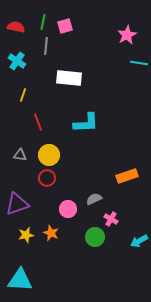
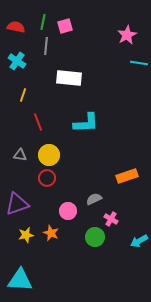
pink circle: moved 2 px down
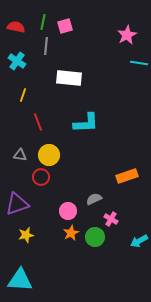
red circle: moved 6 px left, 1 px up
orange star: moved 20 px right; rotated 21 degrees clockwise
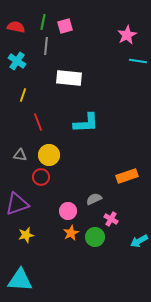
cyan line: moved 1 px left, 2 px up
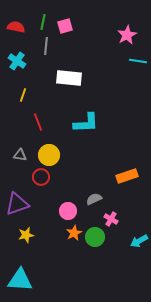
orange star: moved 3 px right
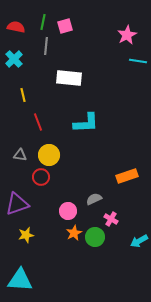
cyan cross: moved 3 px left, 2 px up; rotated 12 degrees clockwise
yellow line: rotated 32 degrees counterclockwise
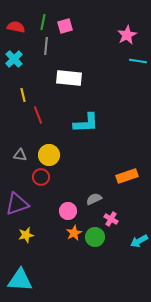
red line: moved 7 px up
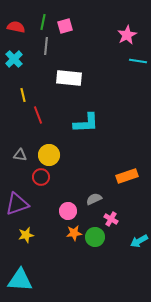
orange star: rotated 21 degrees clockwise
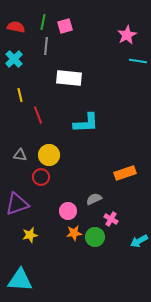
yellow line: moved 3 px left
orange rectangle: moved 2 px left, 3 px up
yellow star: moved 4 px right
